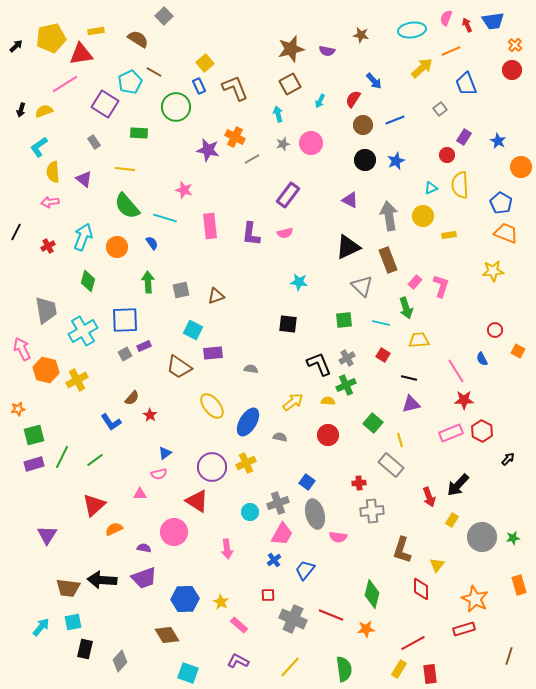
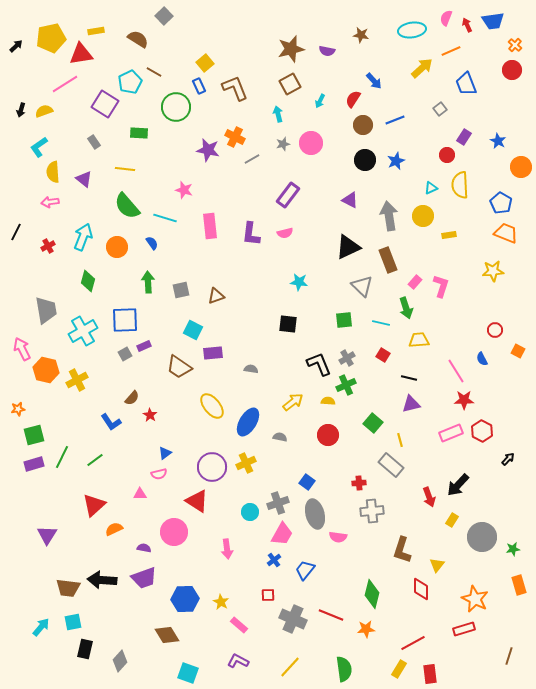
green star at (513, 538): moved 11 px down
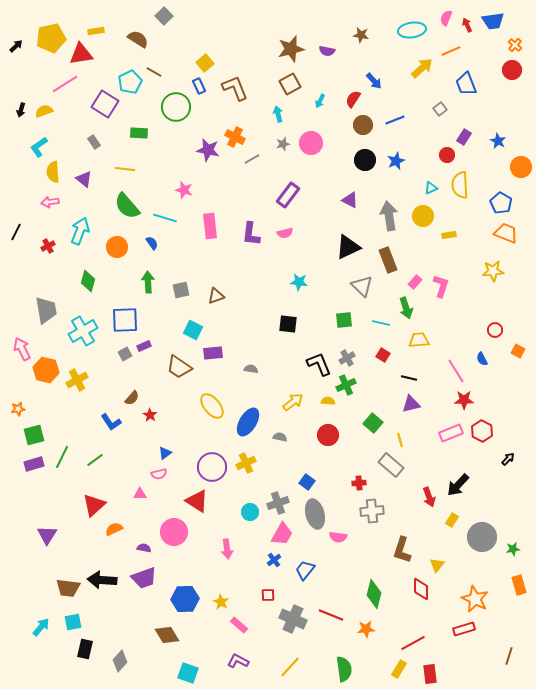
cyan arrow at (83, 237): moved 3 px left, 6 px up
green diamond at (372, 594): moved 2 px right
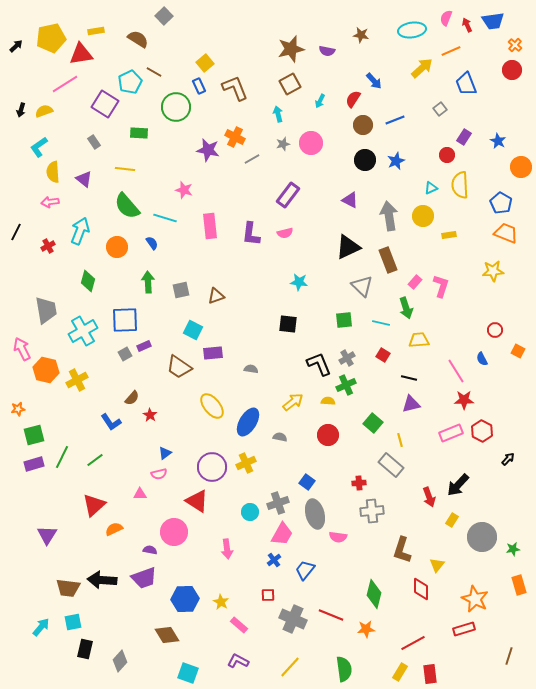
purple semicircle at (144, 548): moved 6 px right, 2 px down
yellow rectangle at (399, 669): moved 1 px right, 3 px down
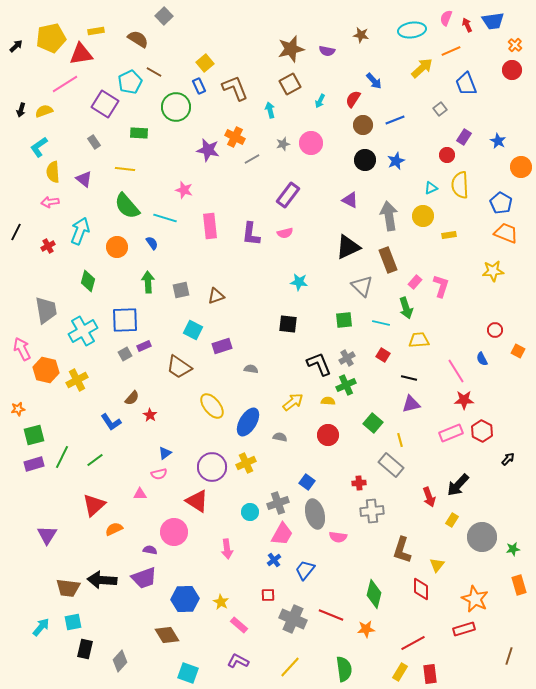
cyan arrow at (278, 114): moved 8 px left, 4 px up
purple rectangle at (213, 353): moved 9 px right, 7 px up; rotated 12 degrees counterclockwise
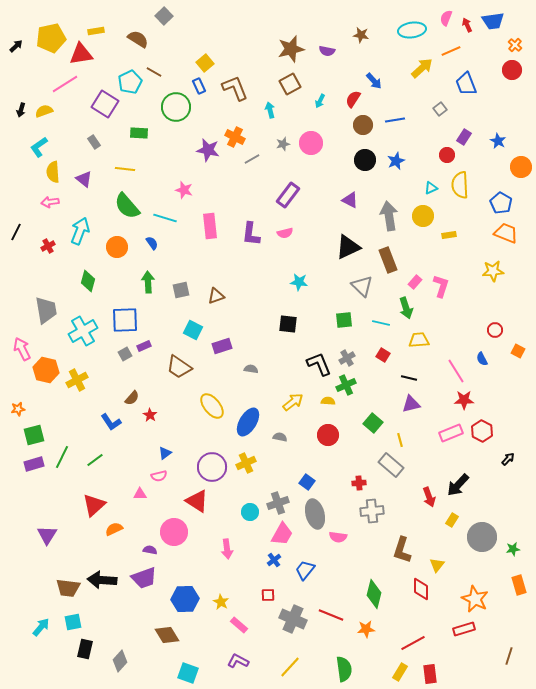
blue line at (395, 120): rotated 12 degrees clockwise
pink semicircle at (159, 474): moved 2 px down
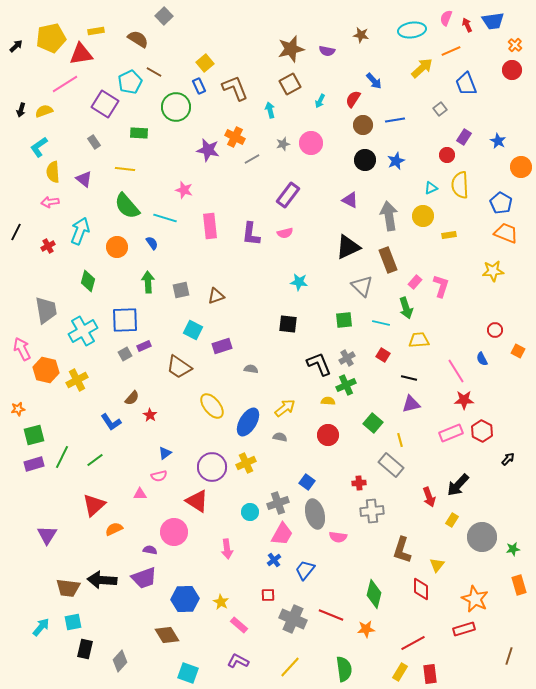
yellow arrow at (293, 402): moved 8 px left, 6 px down
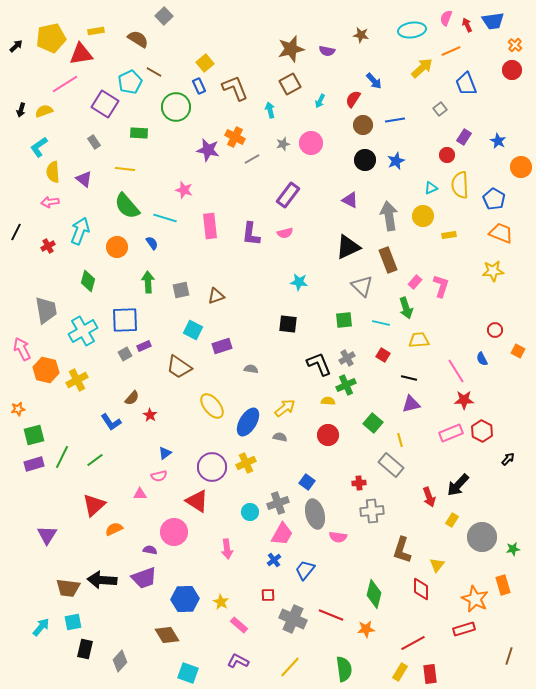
blue pentagon at (501, 203): moved 7 px left, 4 px up
orange trapezoid at (506, 233): moved 5 px left
orange rectangle at (519, 585): moved 16 px left
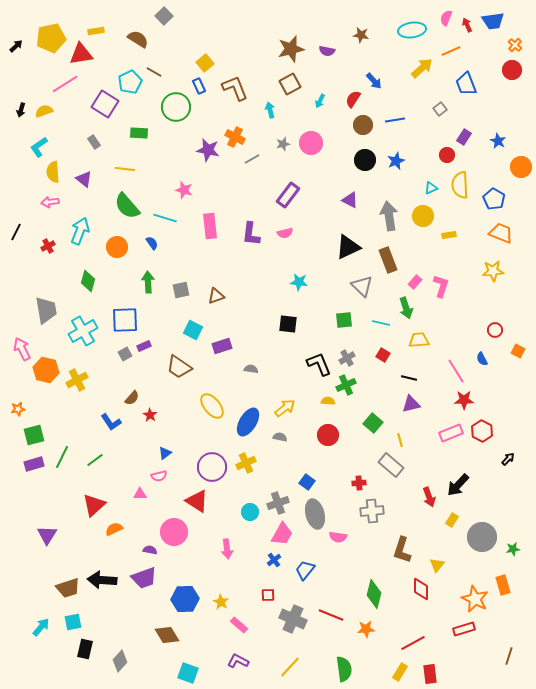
brown trapezoid at (68, 588): rotated 25 degrees counterclockwise
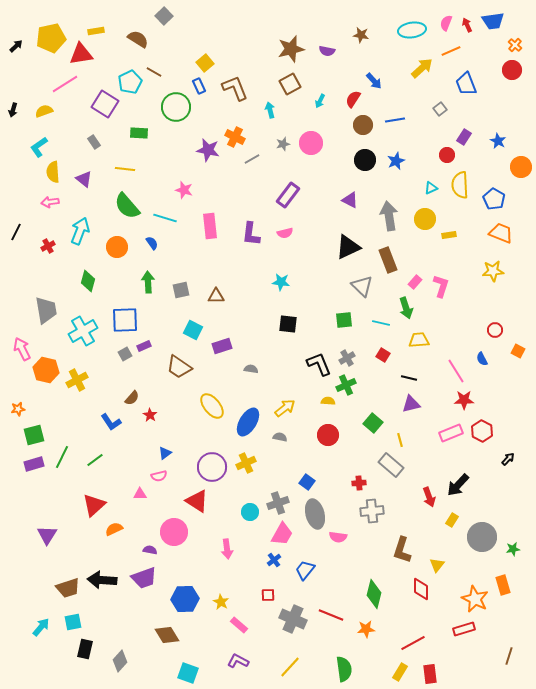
pink semicircle at (446, 18): moved 5 px down
black arrow at (21, 110): moved 8 px left
yellow circle at (423, 216): moved 2 px right, 3 px down
cyan star at (299, 282): moved 18 px left
brown triangle at (216, 296): rotated 18 degrees clockwise
